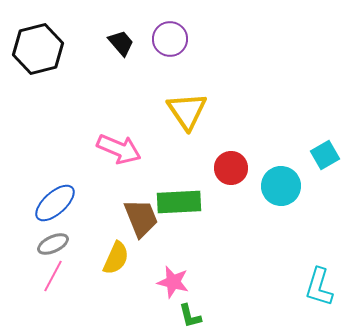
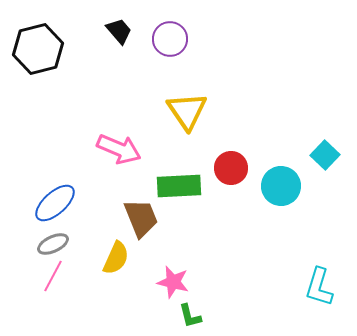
black trapezoid: moved 2 px left, 12 px up
cyan square: rotated 16 degrees counterclockwise
green rectangle: moved 16 px up
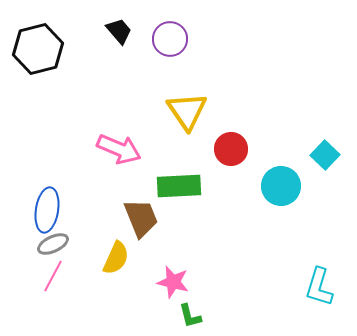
red circle: moved 19 px up
blue ellipse: moved 8 px left, 7 px down; rotated 39 degrees counterclockwise
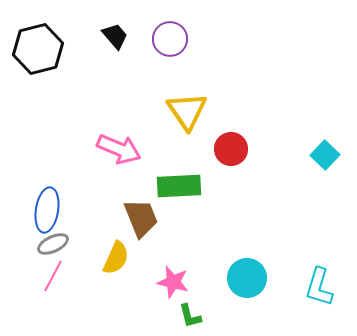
black trapezoid: moved 4 px left, 5 px down
cyan circle: moved 34 px left, 92 px down
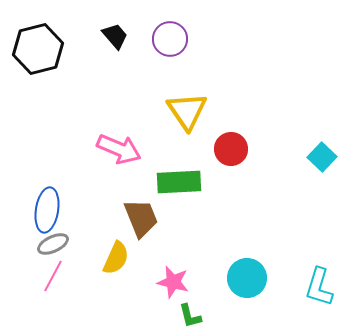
cyan square: moved 3 px left, 2 px down
green rectangle: moved 4 px up
